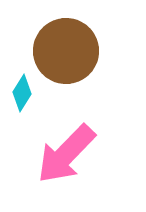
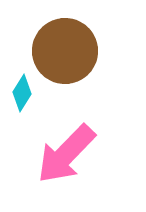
brown circle: moved 1 px left
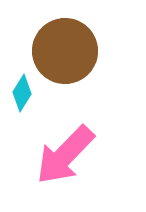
pink arrow: moved 1 px left, 1 px down
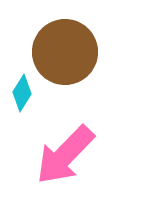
brown circle: moved 1 px down
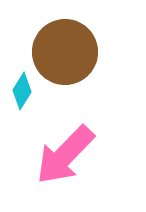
cyan diamond: moved 2 px up
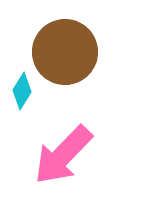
pink arrow: moved 2 px left
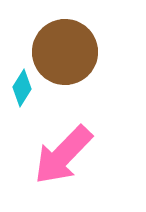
cyan diamond: moved 3 px up
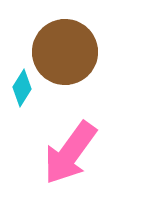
pink arrow: moved 7 px right, 2 px up; rotated 8 degrees counterclockwise
